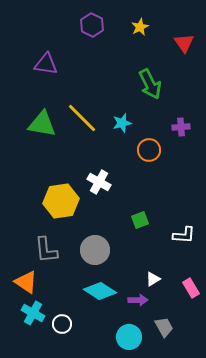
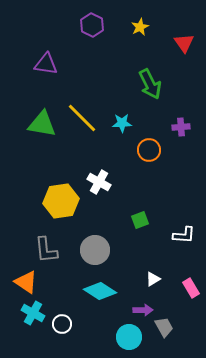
cyan star: rotated 12 degrees clockwise
purple arrow: moved 5 px right, 10 px down
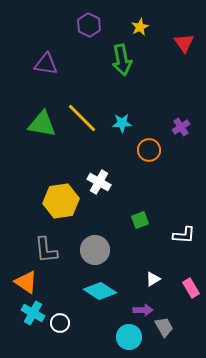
purple hexagon: moved 3 px left
green arrow: moved 28 px left, 24 px up; rotated 16 degrees clockwise
purple cross: rotated 30 degrees counterclockwise
white circle: moved 2 px left, 1 px up
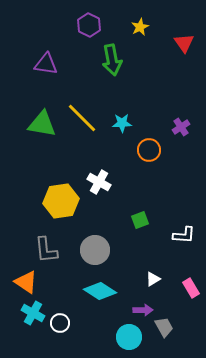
green arrow: moved 10 px left
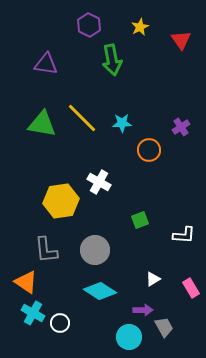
red triangle: moved 3 px left, 3 px up
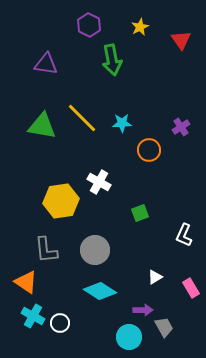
green triangle: moved 2 px down
green square: moved 7 px up
white L-shape: rotated 110 degrees clockwise
white triangle: moved 2 px right, 2 px up
cyan cross: moved 3 px down
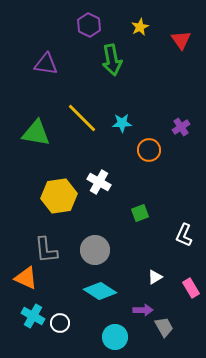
green triangle: moved 6 px left, 7 px down
yellow hexagon: moved 2 px left, 5 px up
orange triangle: moved 4 px up; rotated 10 degrees counterclockwise
cyan circle: moved 14 px left
